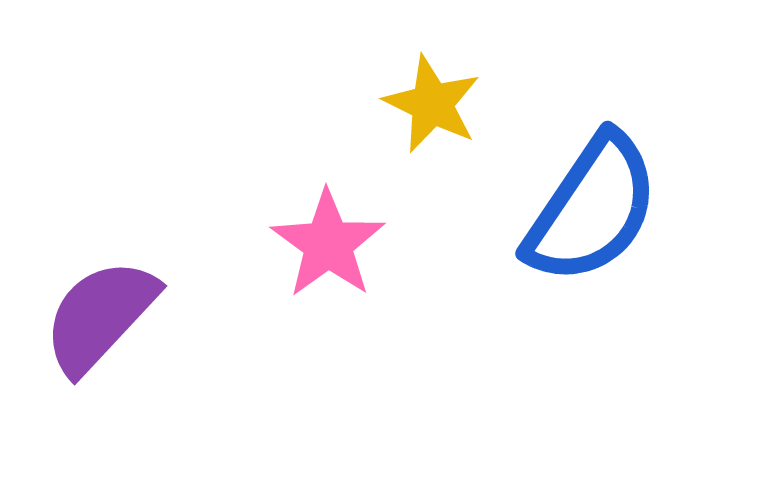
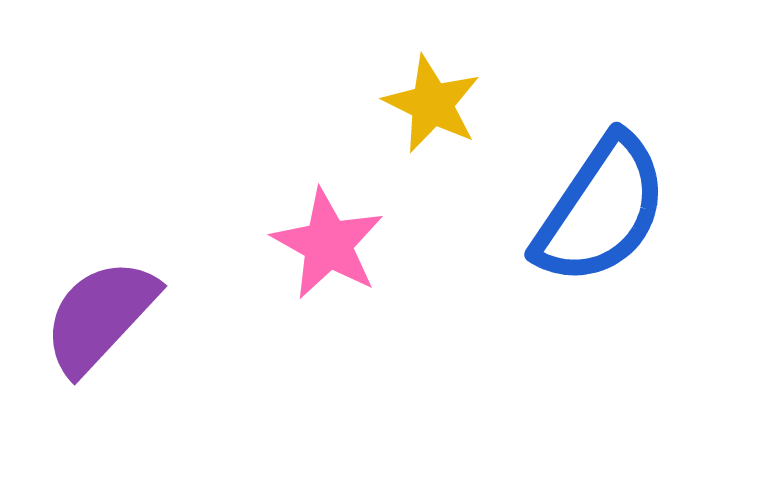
blue semicircle: moved 9 px right, 1 px down
pink star: rotated 7 degrees counterclockwise
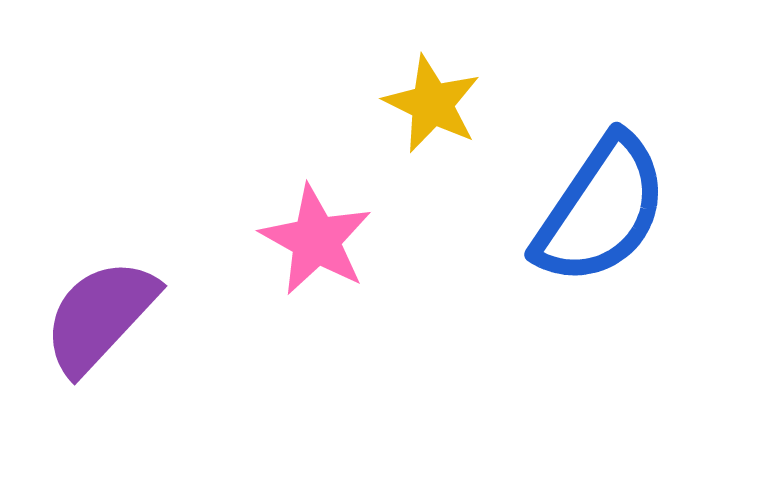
pink star: moved 12 px left, 4 px up
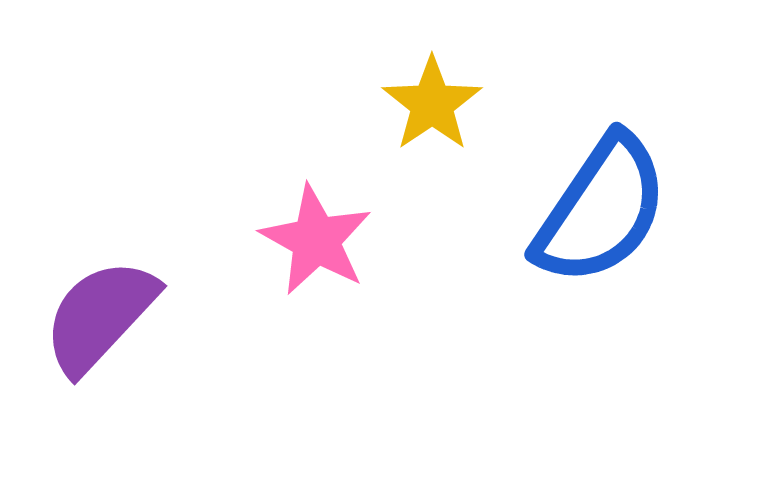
yellow star: rotated 12 degrees clockwise
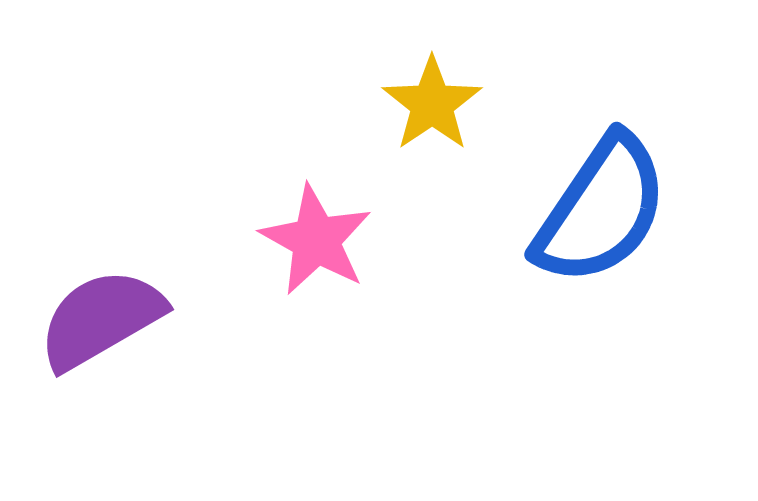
purple semicircle: moved 1 px right, 3 px down; rotated 17 degrees clockwise
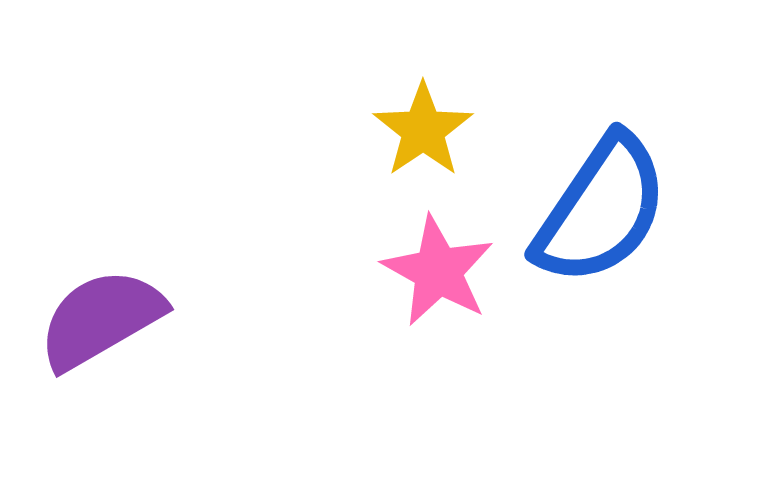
yellow star: moved 9 px left, 26 px down
pink star: moved 122 px right, 31 px down
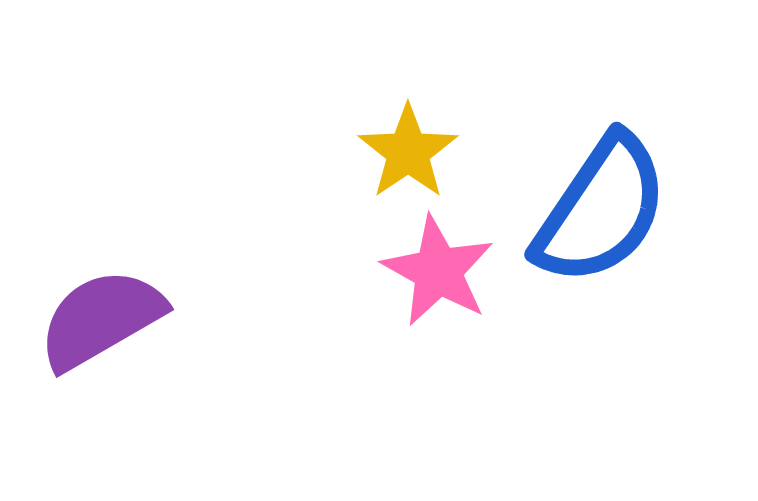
yellow star: moved 15 px left, 22 px down
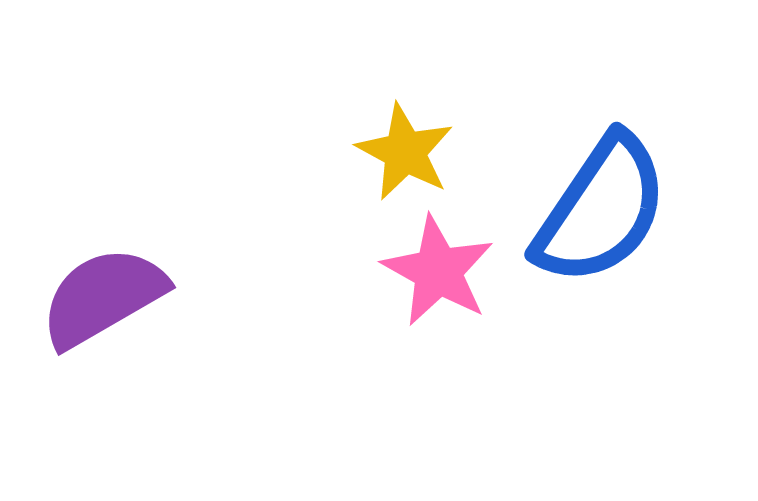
yellow star: moved 3 px left; rotated 10 degrees counterclockwise
purple semicircle: moved 2 px right, 22 px up
